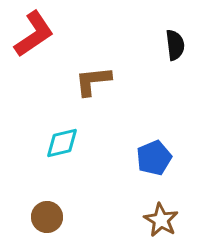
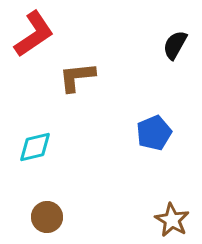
black semicircle: rotated 144 degrees counterclockwise
brown L-shape: moved 16 px left, 4 px up
cyan diamond: moved 27 px left, 4 px down
blue pentagon: moved 25 px up
brown star: moved 11 px right
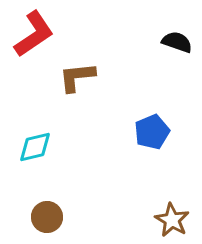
black semicircle: moved 2 px right, 3 px up; rotated 80 degrees clockwise
blue pentagon: moved 2 px left, 1 px up
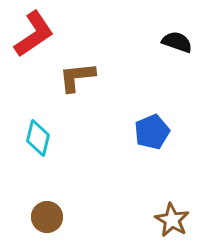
cyan diamond: moved 3 px right, 9 px up; rotated 63 degrees counterclockwise
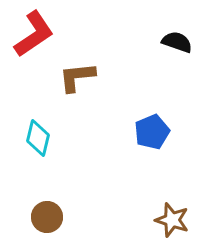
brown star: rotated 12 degrees counterclockwise
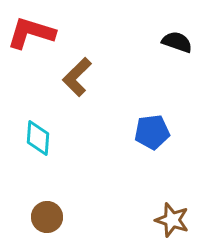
red L-shape: moved 3 px left, 1 px up; rotated 129 degrees counterclockwise
brown L-shape: rotated 39 degrees counterclockwise
blue pentagon: rotated 16 degrees clockwise
cyan diamond: rotated 9 degrees counterclockwise
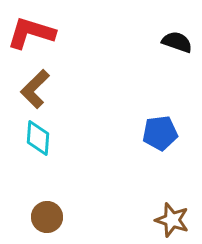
brown L-shape: moved 42 px left, 12 px down
blue pentagon: moved 8 px right, 1 px down
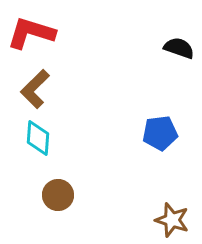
black semicircle: moved 2 px right, 6 px down
brown circle: moved 11 px right, 22 px up
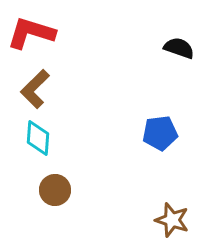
brown circle: moved 3 px left, 5 px up
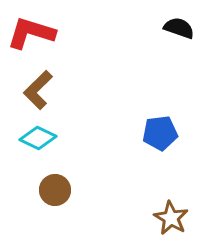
black semicircle: moved 20 px up
brown L-shape: moved 3 px right, 1 px down
cyan diamond: rotated 69 degrees counterclockwise
brown star: moved 1 px left, 2 px up; rotated 12 degrees clockwise
